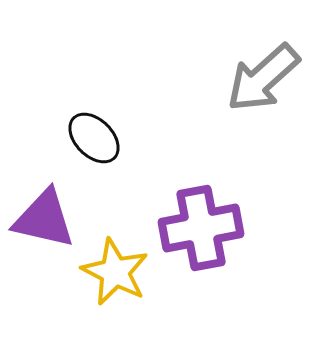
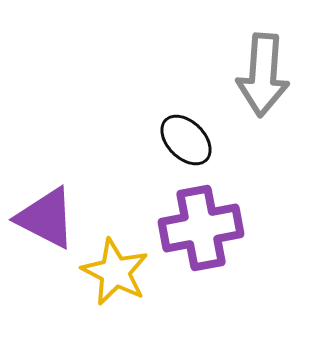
gray arrow: moved 3 px up; rotated 44 degrees counterclockwise
black ellipse: moved 92 px right, 2 px down
purple triangle: moved 2 px right, 1 px up; rotated 14 degrees clockwise
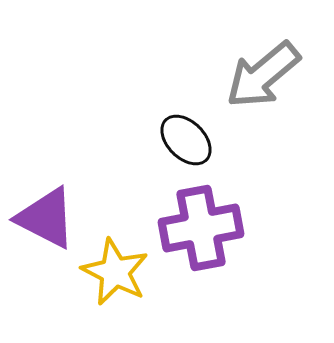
gray arrow: rotated 46 degrees clockwise
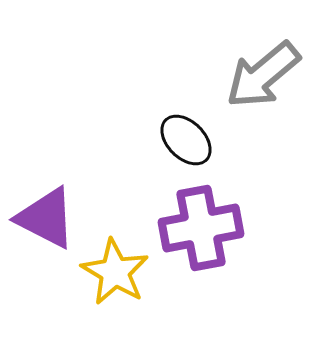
yellow star: rotated 4 degrees clockwise
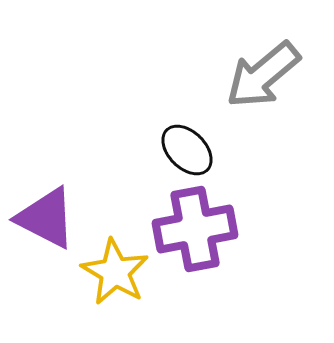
black ellipse: moved 1 px right, 10 px down
purple cross: moved 6 px left, 1 px down
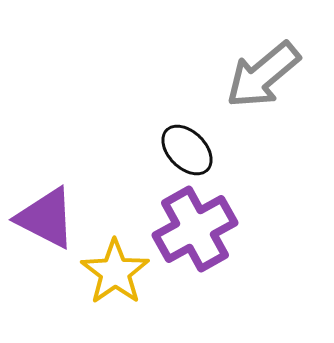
purple cross: rotated 18 degrees counterclockwise
yellow star: rotated 6 degrees clockwise
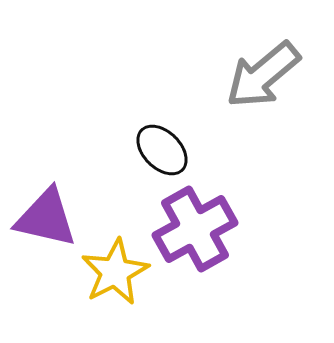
black ellipse: moved 25 px left
purple triangle: rotated 14 degrees counterclockwise
yellow star: rotated 8 degrees clockwise
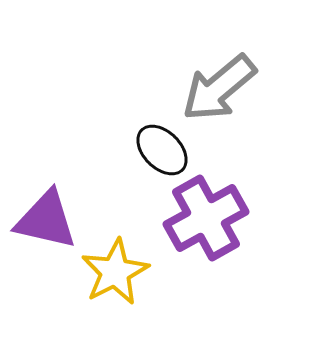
gray arrow: moved 44 px left, 13 px down
purple triangle: moved 2 px down
purple cross: moved 11 px right, 11 px up
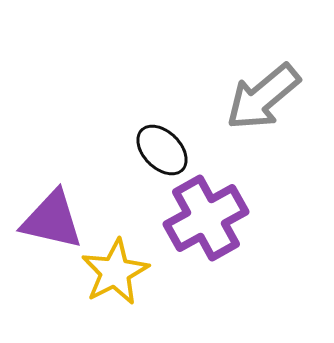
gray arrow: moved 44 px right, 9 px down
purple triangle: moved 6 px right
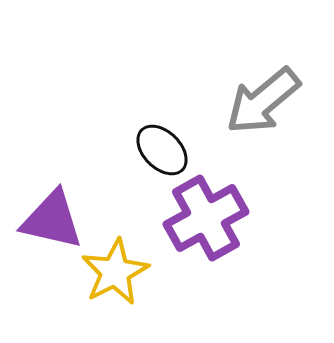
gray arrow: moved 4 px down
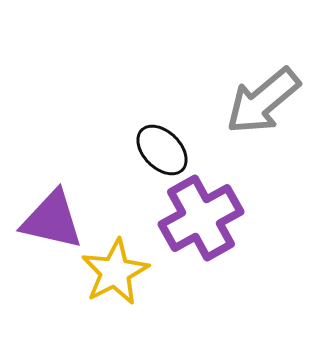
purple cross: moved 5 px left
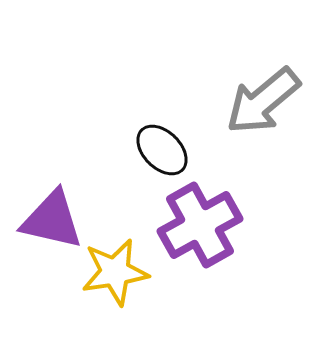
purple cross: moved 1 px left, 7 px down
yellow star: rotated 18 degrees clockwise
